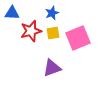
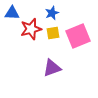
red star: moved 2 px up
pink square: moved 2 px up
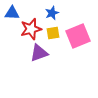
purple triangle: moved 13 px left, 15 px up
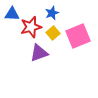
blue triangle: moved 1 px down
red star: moved 2 px up
yellow square: rotated 32 degrees counterclockwise
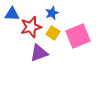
yellow square: rotated 16 degrees counterclockwise
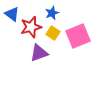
blue triangle: rotated 35 degrees clockwise
